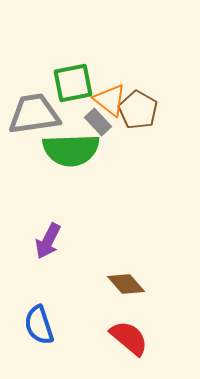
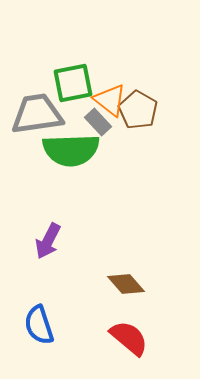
gray trapezoid: moved 3 px right
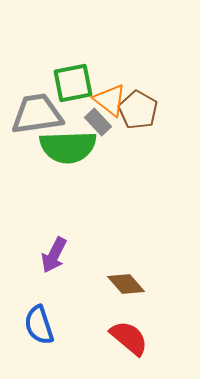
green semicircle: moved 3 px left, 3 px up
purple arrow: moved 6 px right, 14 px down
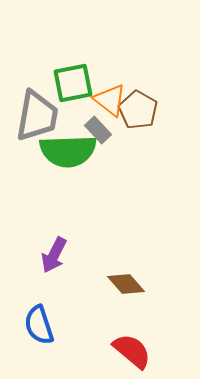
gray trapezoid: moved 2 px down; rotated 108 degrees clockwise
gray rectangle: moved 8 px down
green semicircle: moved 4 px down
red semicircle: moved 3 px right, 13 px down
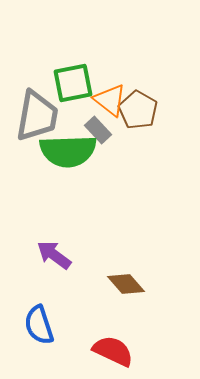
purple arrow: rotated 99 degrees clockwise
red semicircle: moved 19 px left; rotated 15 degrees counterclockwise
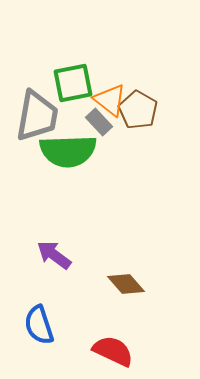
gray rectangle: moved 1 px right, 8 px up
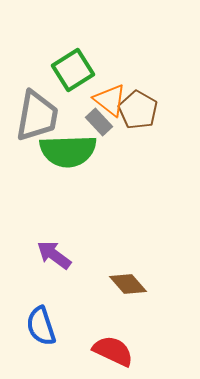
green square: moved 13 px up; rotated 21 degrees counterclockwise
brown diamond: moved 2 px right
blue semicircle: moved 2 px right, 1 px down
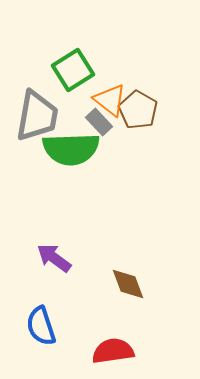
green semicircle: moved 3 px right, 2 px up
purple arrow: moved 3 px down
brown diamond: rotated 21 degrees clockwise
red semicircle: rotated 33 degrees counterclockwise
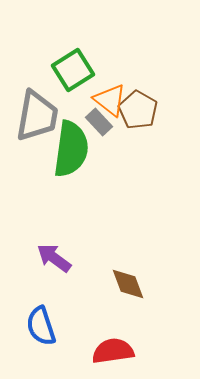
green semicircle: rotated 80 degrees counterclockwise
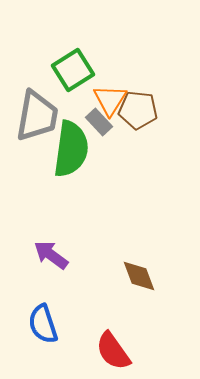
orange triangle: rotated 24 degrees clockwise
brown pentagon: rotated 24 degrees counterclockwise
purple arrow: moved 3 px left, 3 px up
brown diamond: moved 11 px right, 8 px up
blue semicircle: moved 2 px right, 2 px up
red semicircle: rotated 117 degrees counterclockwise
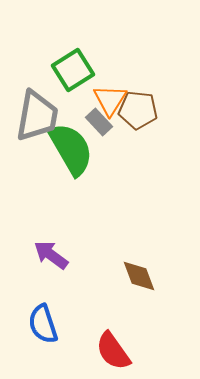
green semicircle: rotated 38 degrees counterclockwise
